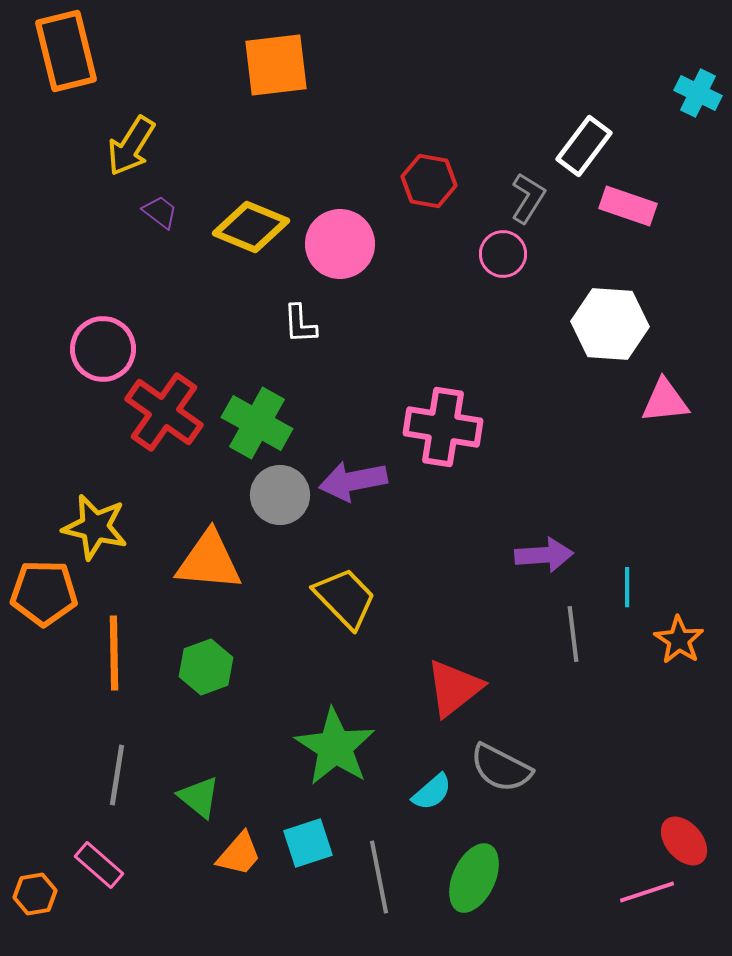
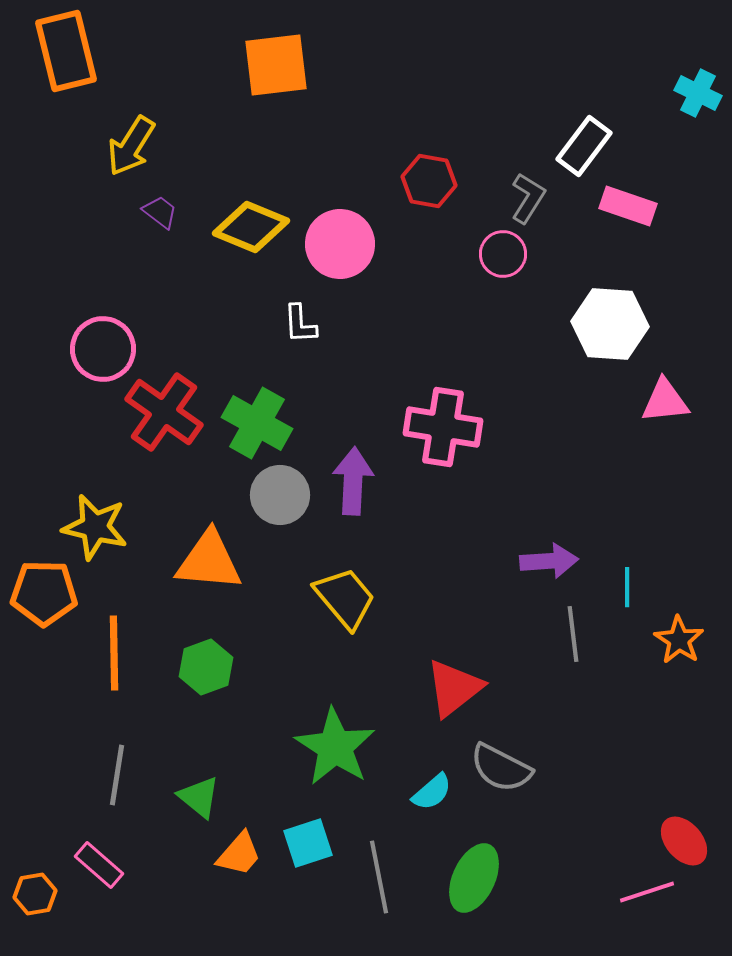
purple arrow at (353, 481): rotated 104 degrees clockwise
purple arrow at (544, 555): moved 5 px right, 6 px down
yellow trapezoid at (345, 598): rotated 4 degrees clockwise
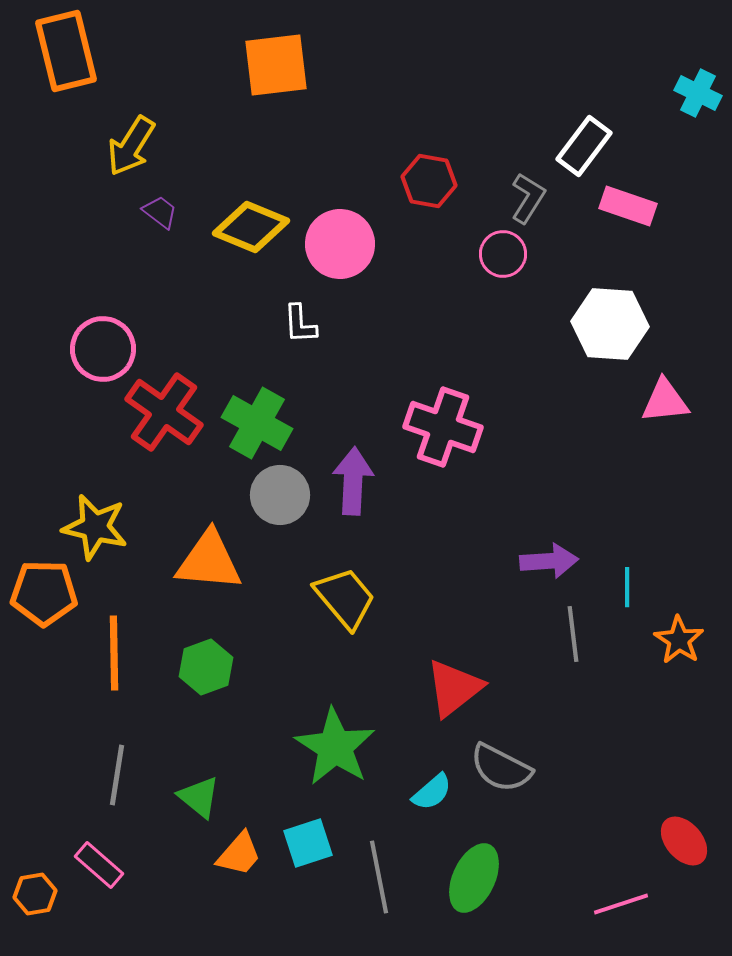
pink cross at (443, 427): rotated 10 degrees clockwise
pink line at (647, 892): moved 26 px left, 12 px down
